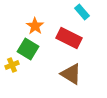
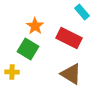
yellow cross: moved 7 px down; rotated 24 degrees clockwise
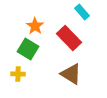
red rectangle: rotated 20 degrees clockwise
yellow cross: moved 6 px right, 2 px down
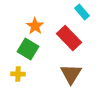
brown triangle: rotated 30 degrees clockwise
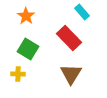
orange star: moved 9 px left, 10 px up
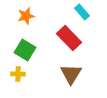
orange star: rotated 24 degrees clockwise
green square: moved 3 px left, 1 px down
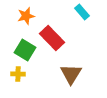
red rectangle: moved 17 px left
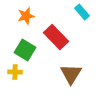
red rectangle: moved 4 px right, 1 px up
yellow cross: moved 3 px left, 2 px up
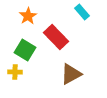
orange star: moved 2 px right; rotated 18 degrees counterclockwise
brown triangle: rotated 30 degrees clockwise
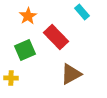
green square: rotated 35 degrees clockwise
yellow cross: moved 4 px left, 6 px down
